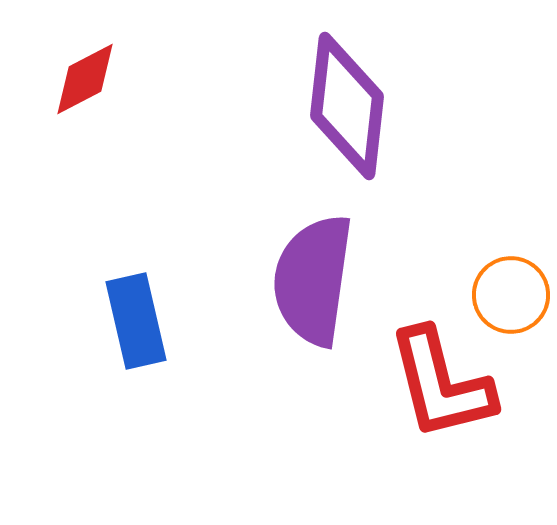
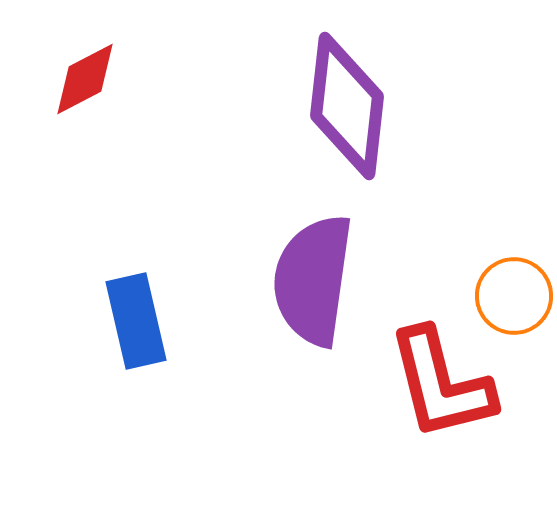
orange circle: moved 3 px right, 1 px down
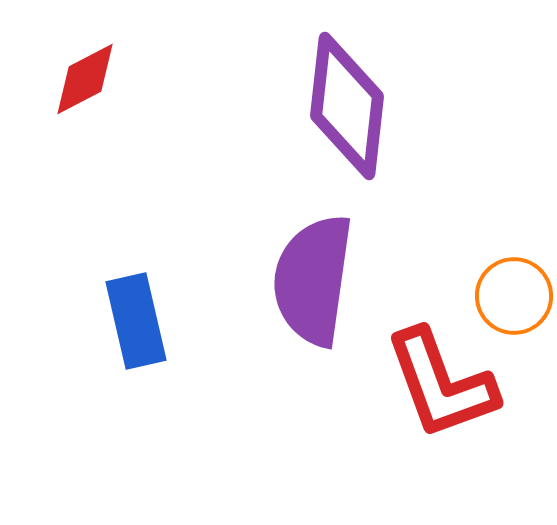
red L-shape: rotated 6 degrees counterclockwise
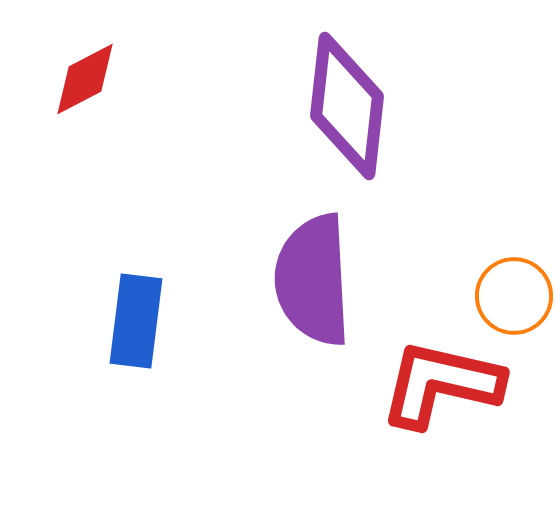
purple semicircle: rotated 11 degrees counterclockwise
blue rectangle: rotated 20 degrees clockwise
red L-shape: rotated 123 degrees clockwise
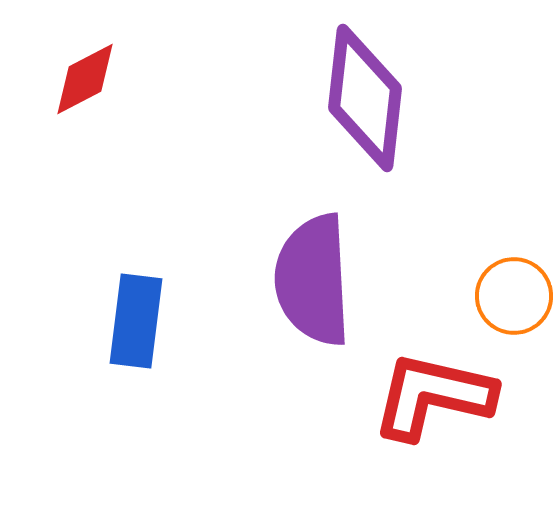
purple diamond: moved 18 px right, 8 px up
red L-shape: moved 8 px left, 12 px down
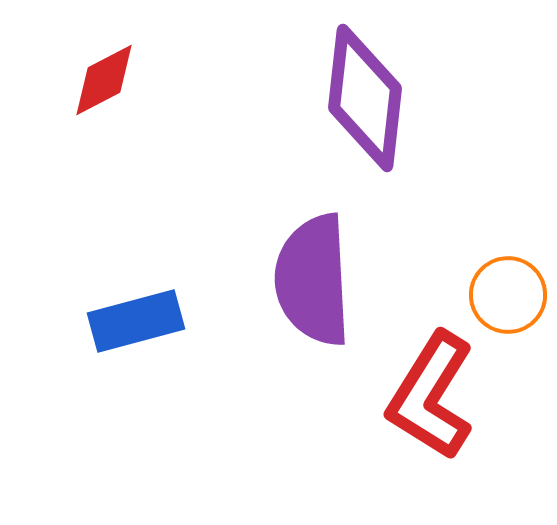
red diamond: moved 19 px right, 1 px down
orange circle: moved 6 px left, 1 px up
blue rectangle: rotated 68 degrees clockwise
red L-shape: moved 2 px left; rotated 71 degrees counterclockwise
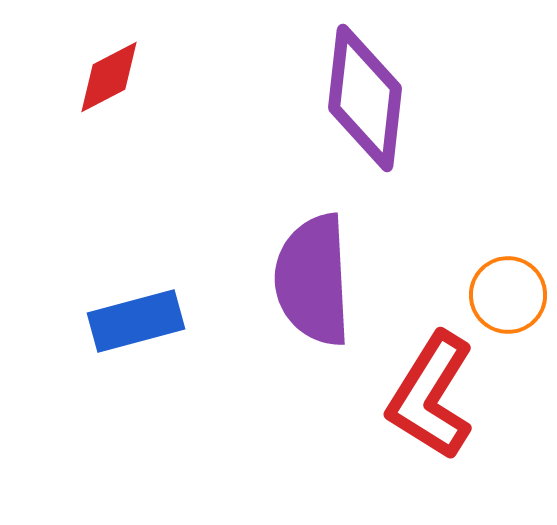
red diamond: moved 5 px right, 3 px up
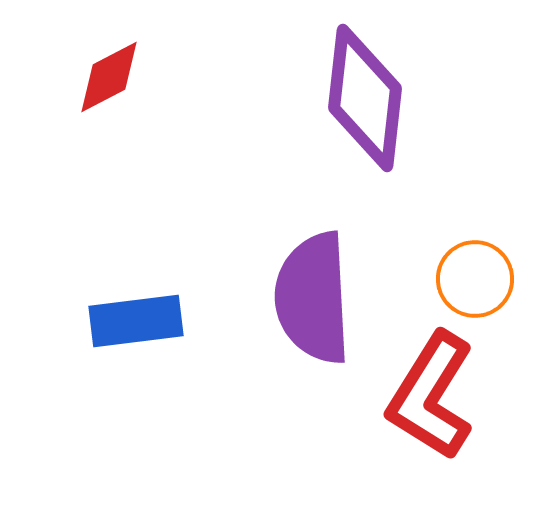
purple semicircle: moved 18 px down
orange circle: moved 33 px left, 16 px up
blue rectangle: rotated 8 degrees clockwise
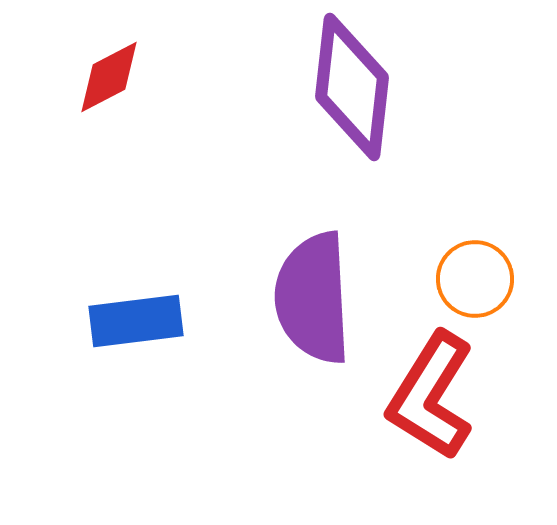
purple diamond: moved 13 px left, 11 px up
